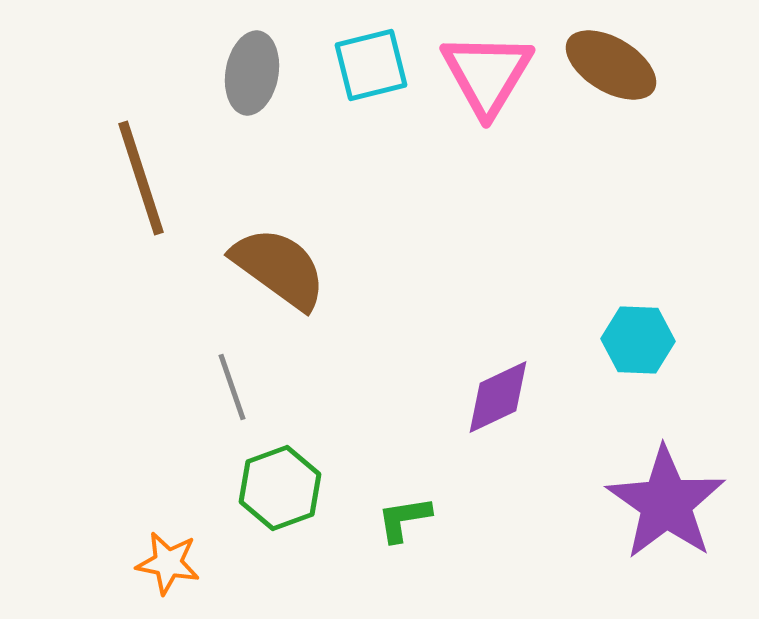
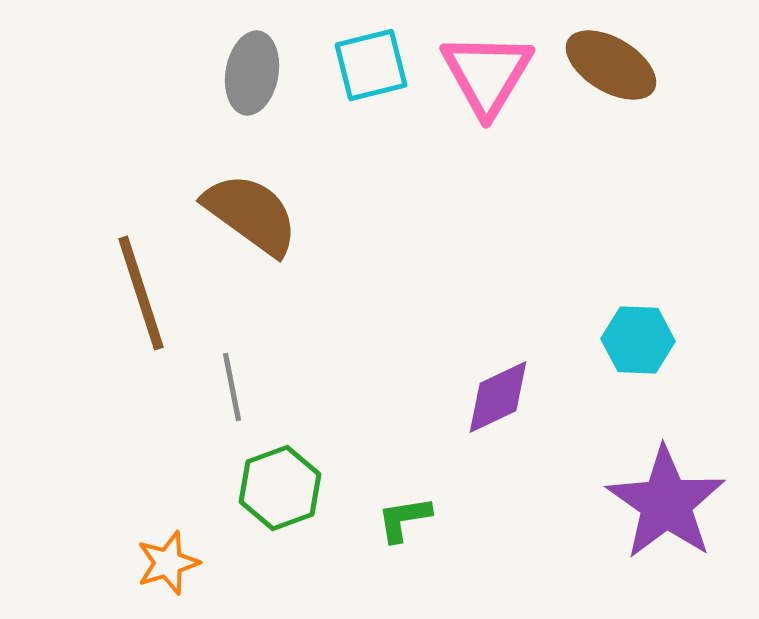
brown line: moved 115 px down
brown semicircle: moved 28 px left, 54 px up
gray line: rotated 8 degrees clockwise
orange star: rotated 28 degrees counterclockwise
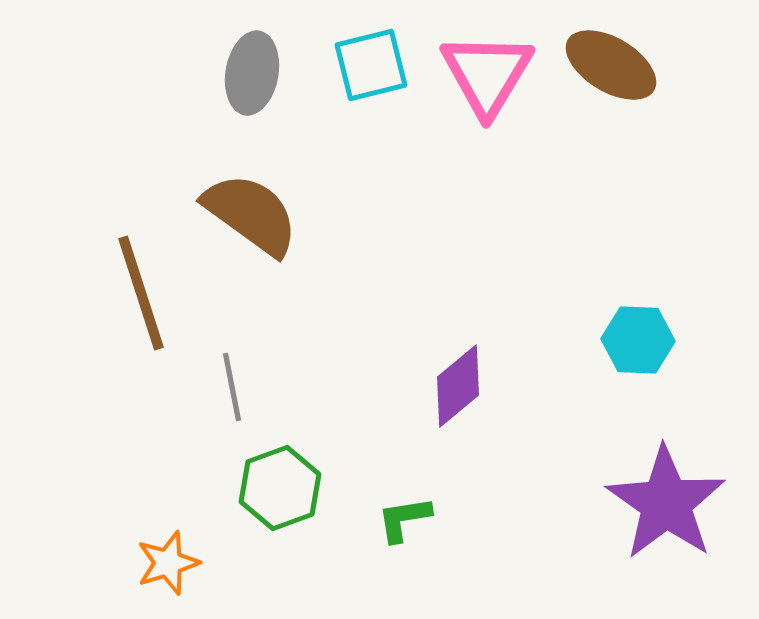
purple diamond: moved 40 px left, 11 px up; rotated 14 degrees counterclockwise
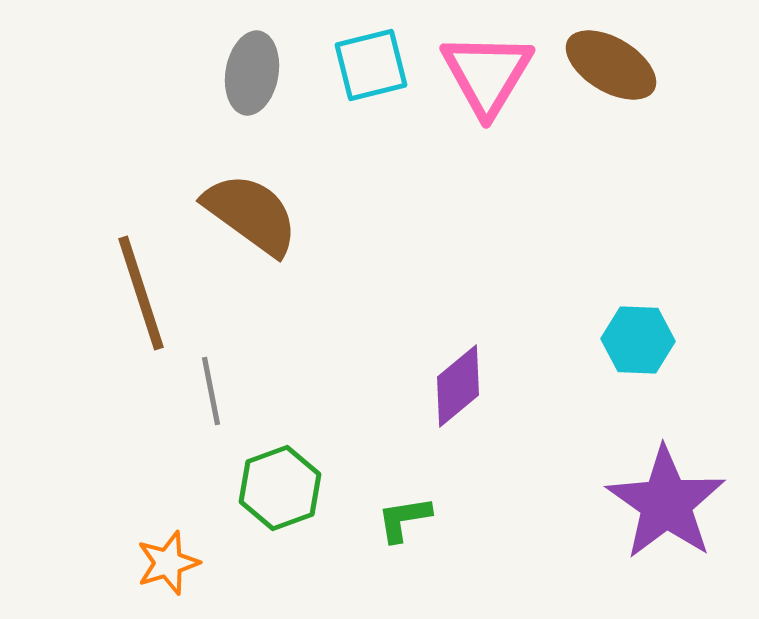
gray line: moved 21 px left, 4 px down
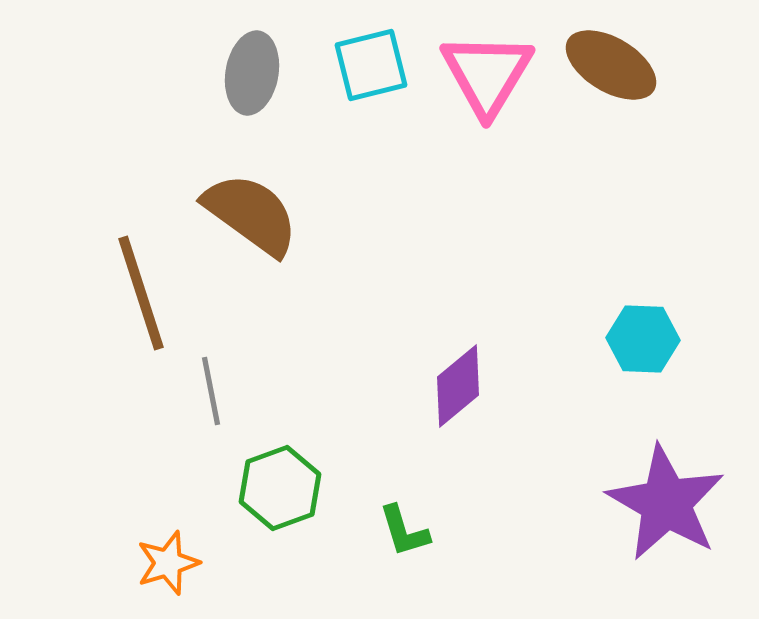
cyan hexagon: moved 5 px right, 1 px up
purple star: rotated 5 degrees counterclockwise
green L-shape: moved 12 px down; rotated 98 degrees counterclockwise
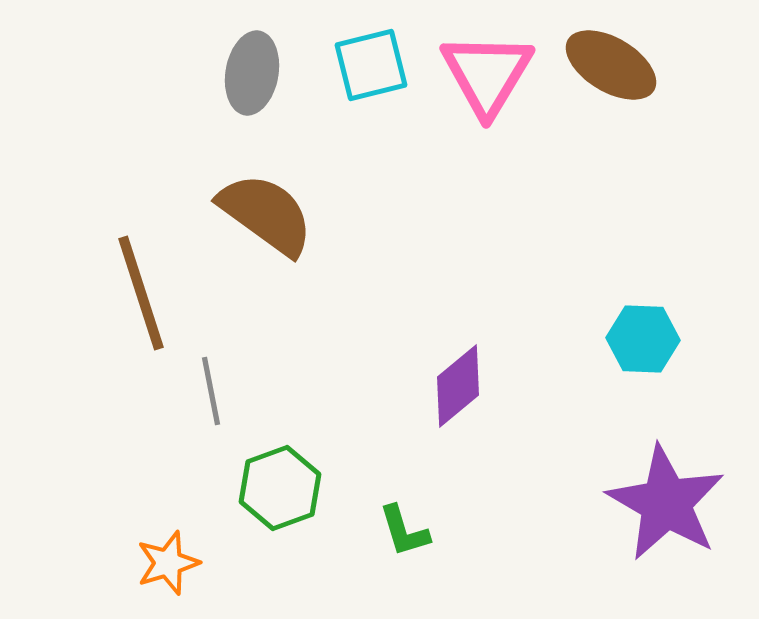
brown semicircle: moved 15 px right
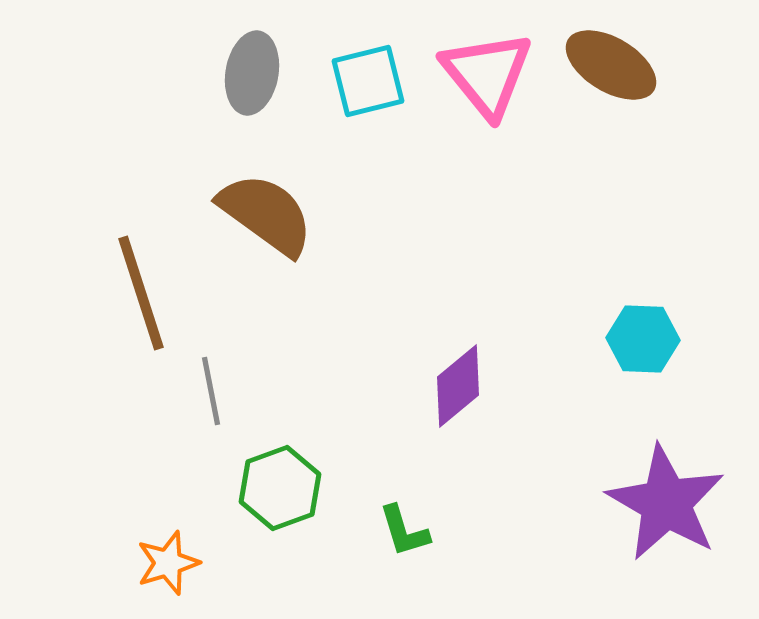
cyan square: moved 3 px left, 16 px down
pink triangle: rotated 10 degrees counterclockwise
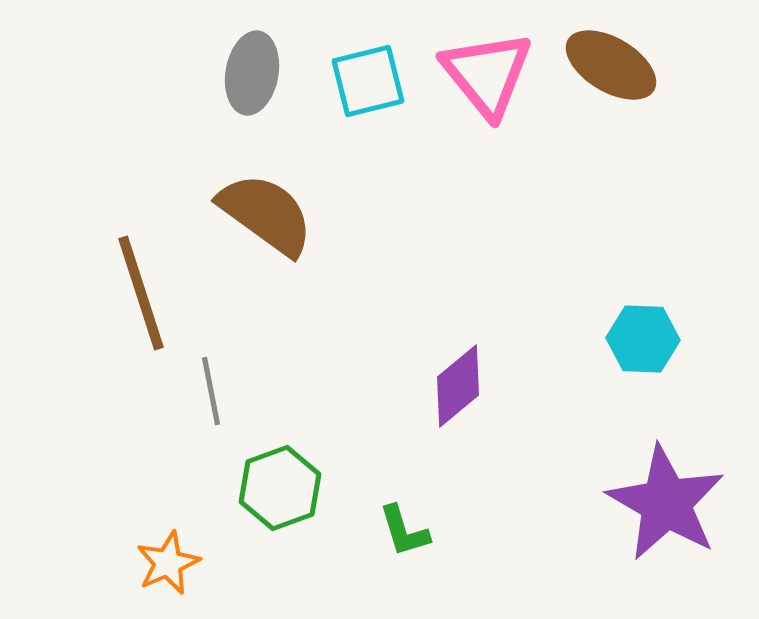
orange star: rotated 6 degrees counterclockwise
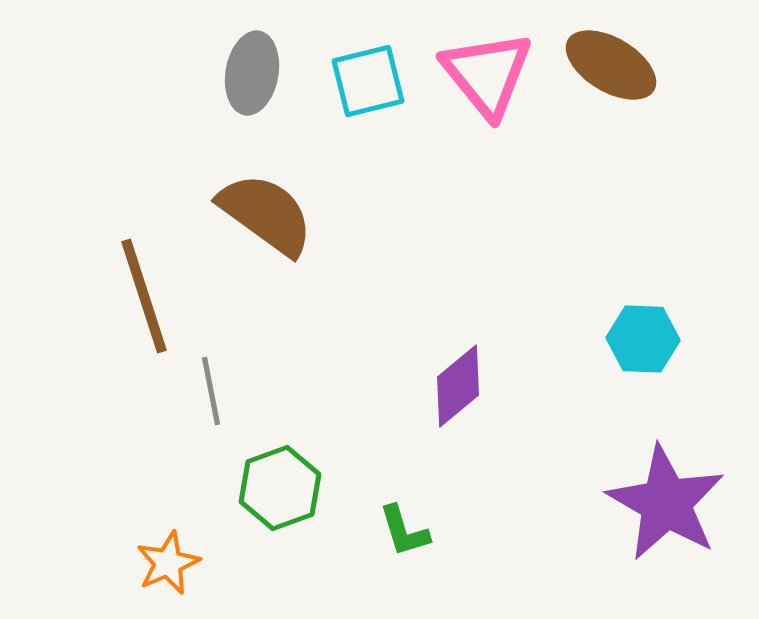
brown line: moved 3 px right, 3 px down
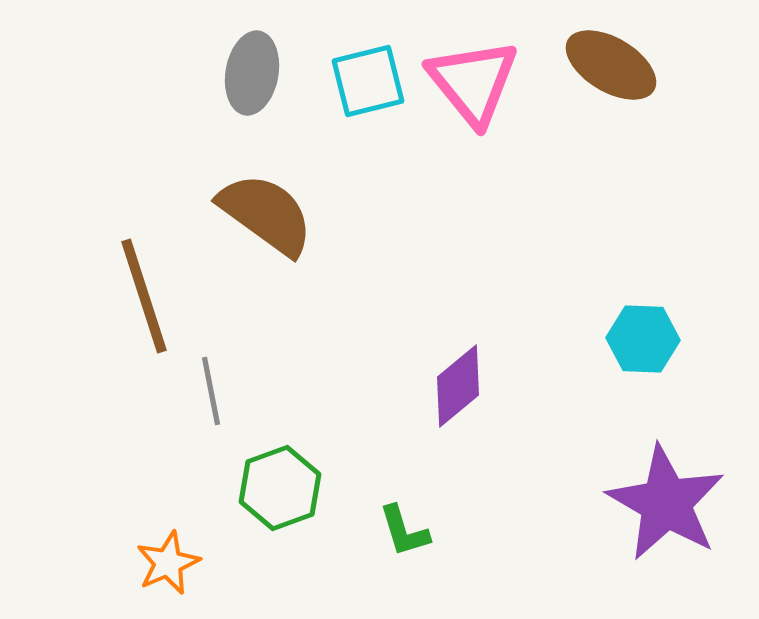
pink triangle: moved 14 px left, 8 px down
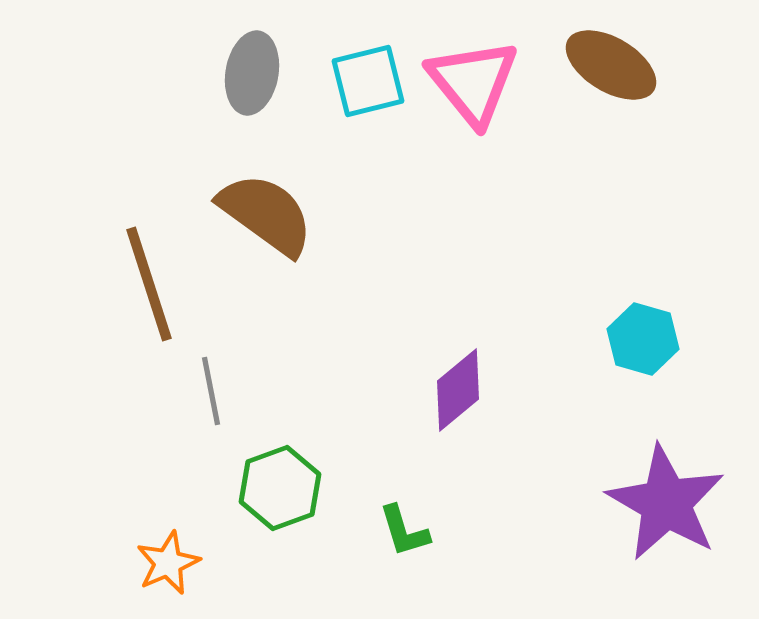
brown line: moved 5 px right, 12 px up
cyan hexagon: rotated 14 degrees clockwise
purple diamond: moved 4 px down
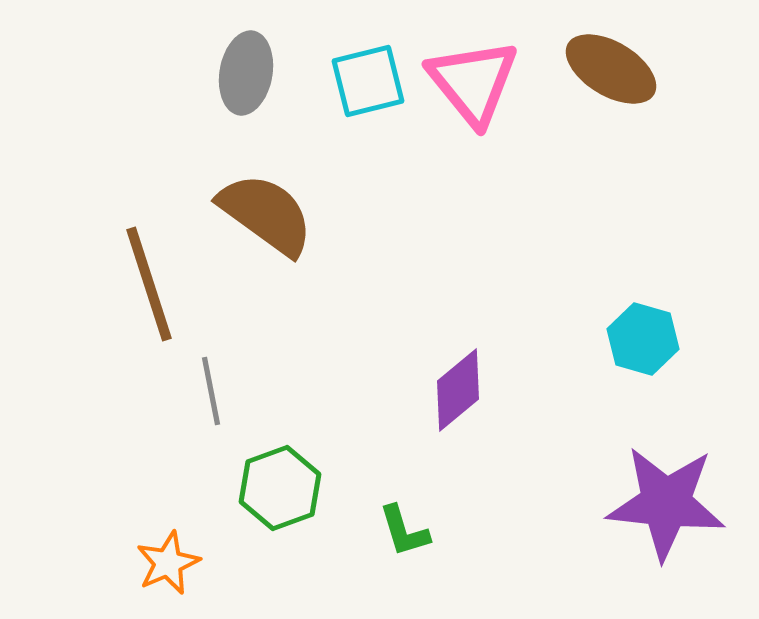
brown ellipse: moved 4 px down
gray ellipse: moved 6 px left
purple star: rotated 24 degrees counterclockwise
